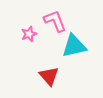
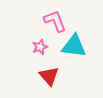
pink star: moved 11 px right, 13 px down
cyan triangle: rotated 20 degrees clockwise
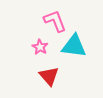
pink star: rotated 21 degrees counterclockwise
